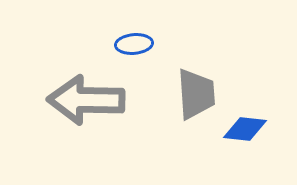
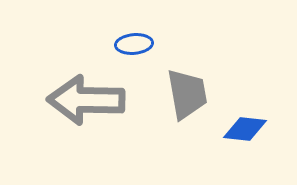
gray trapezoid: moved 9 px left; rotated 6 degrees counterclockwise
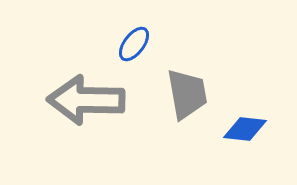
blue ellipse: rotated 48 degrees counterclockwise
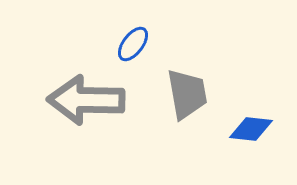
blue ellipse: moved 1 px left
blue diamond: moved 6 px right
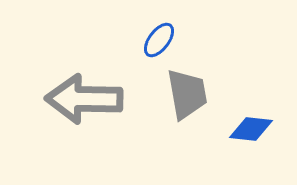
blue ellipse: moved 26 px right, 4 px up
gray arrow: moved 2 px left, 1 px up
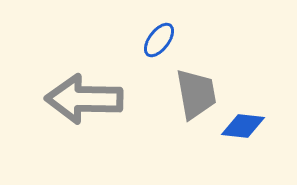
gray trapezoid: moved 9 px right
blue diamond: moved 8 px left, 3 px up
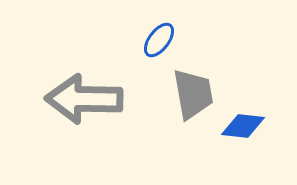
gray trapezoid: moved 3 px left
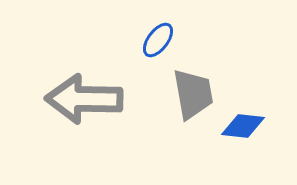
blue ellipse: moved 1 px left
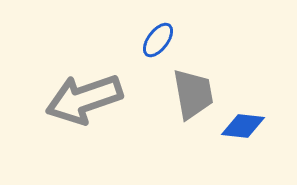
gray arrow: rotated 20 degrees counterclockwise
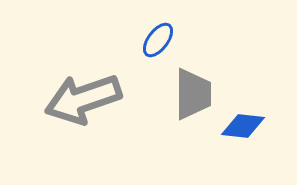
gray trapezoid: rotated 10 degrees clockwise
gray arrow: moved 1 px left
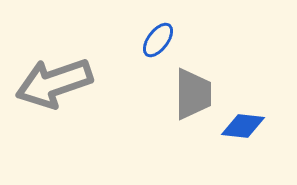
gray arrow: moved 29 px left, 16 px up
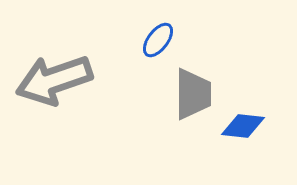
gray arrow: moved 3 px up
